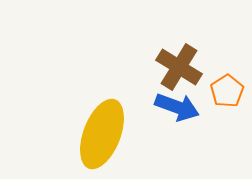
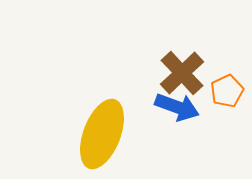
brown cross: moved 3 px right, 6 px down; rotated 15 degrees clockwise
orange pentagon: rotated 8 degrees clockwise
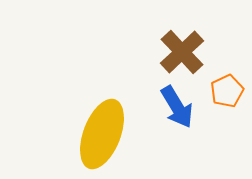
brown cross: moved 21 px up
blue arrow: rotated 39 degrees clockwise
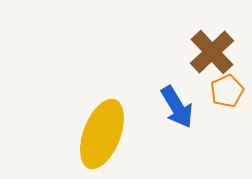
brown cross: moved 30 px right
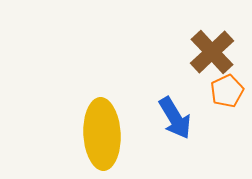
blue arrow: moved 2 px left, 11 px down
yellow ellipse: rotated 24 degrees counterclockwise
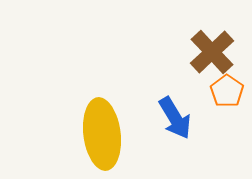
orange pentagon: rotated 12 degrees counterclockwise
yellow ellipse: rotated 4 degrees counterclockwise
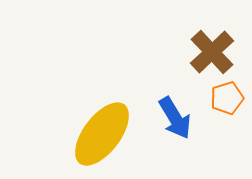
orange pentagon: moved 7 px down; rotated 20 degrees clockwise
yellow ellipse: rotated 44 degrees clockwise
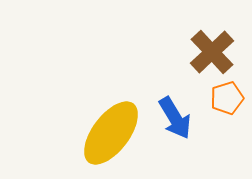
yellow ellipse: moved 9 px right, 1 px up
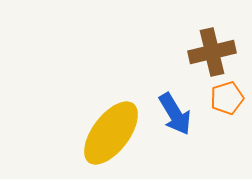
brown cross: rotated 30 degrees clockwise
blue arrow: moved 4 px up
